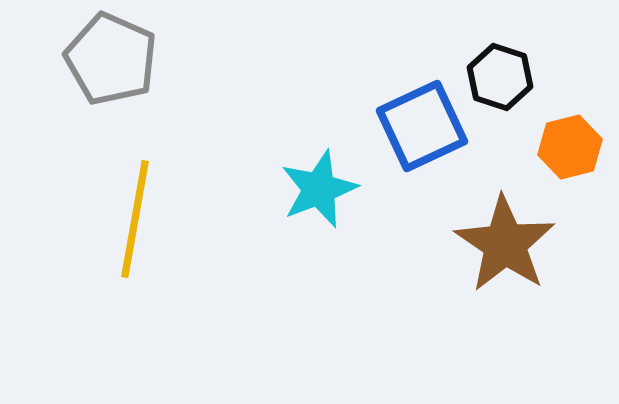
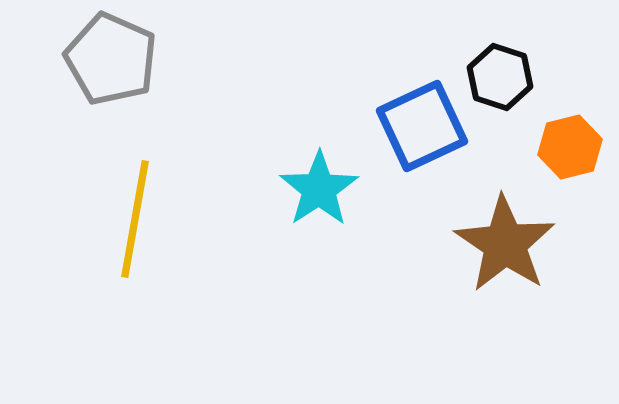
cyan star: rotated 12 degrees counterclockwise
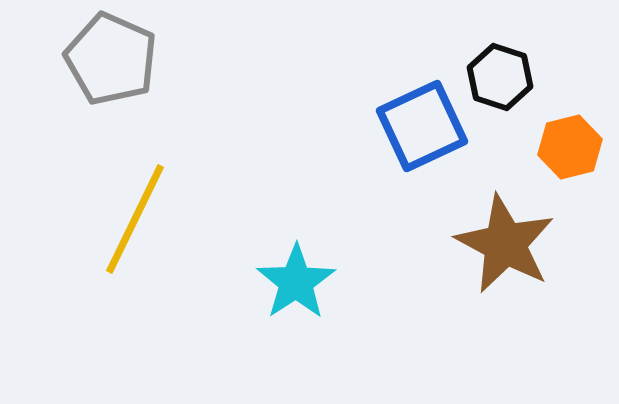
cyan star: moved 23 px left, 93 px down
yellow line: rotated 16 degrees clockwise
brown star: rotated 6 degrees counterclockwise
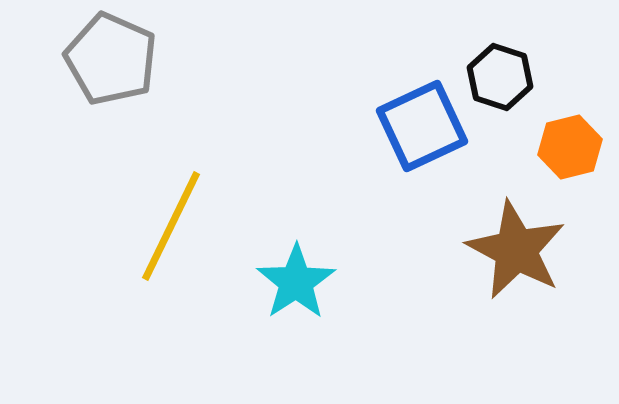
yellow line: moved 36 px right, 7 px down
brown star: moved 11 px right, 6 px down
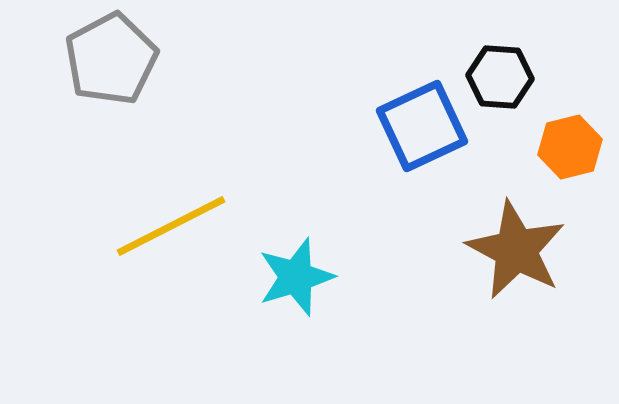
gray pentagon: rotated 20 degrees clockwise
black hexagon: rotated 14 degrees counterclockwise
yellow line: rotated 37 degrees clockwise
cyan star: moved 5 px up; rotated 16 degrees clockwise
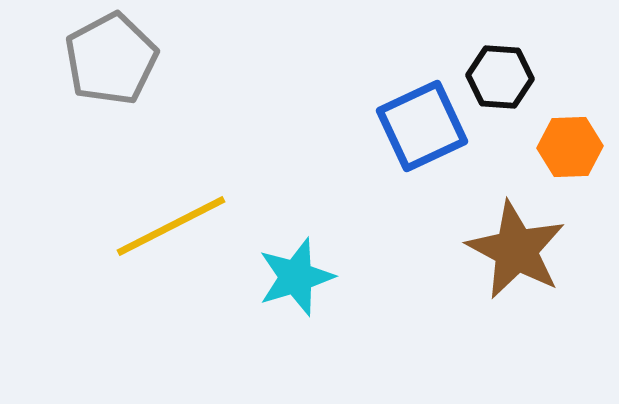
orange hexagon: rotated 12 degrees clockwise
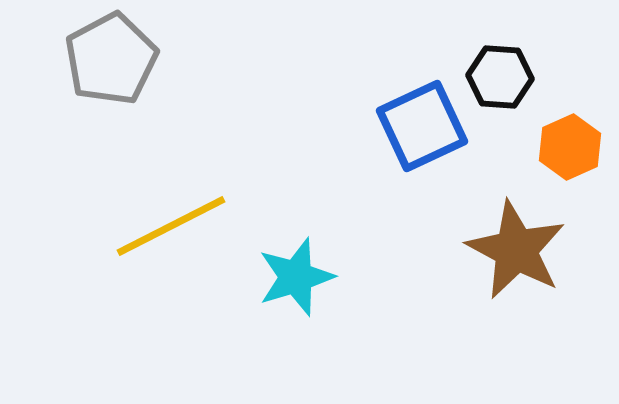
orange hexagon: rotated 22 degrees counterclockwise
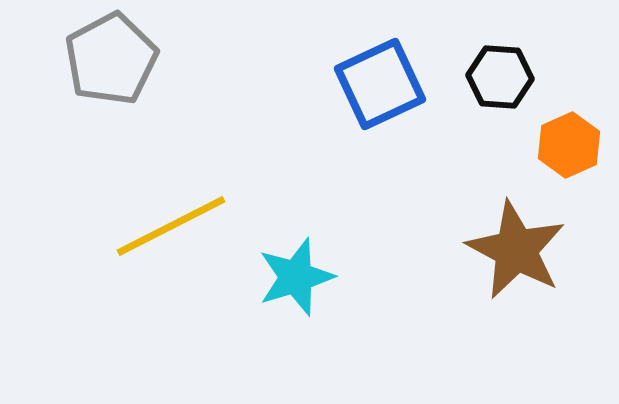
blue square: moved 42 px left, 42 px up
orange hexagon: moved 1 px left, 2 px up
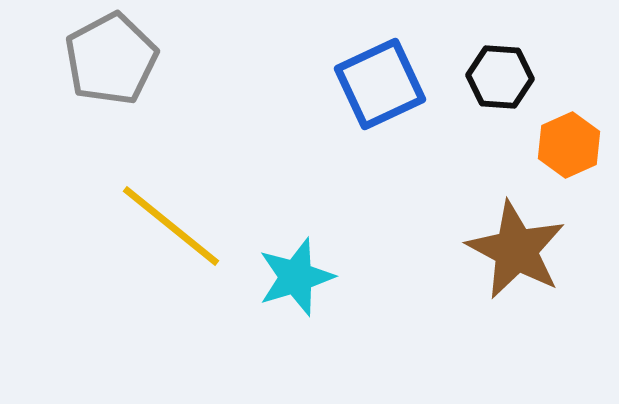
yellow line: rotated 66 degrees clockwise
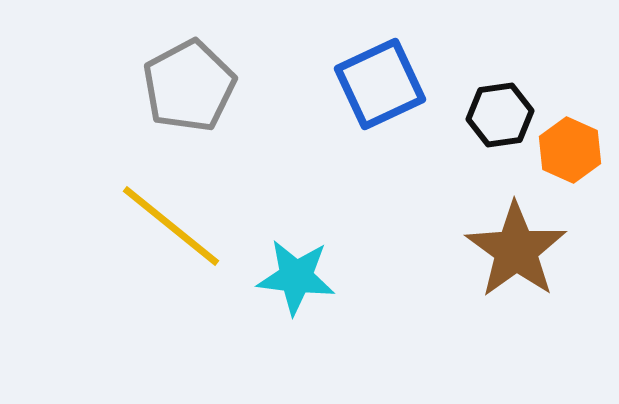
gray pentagon: moved 78 px right, 27 px down
black hexagon: moved 38 px down; rotated 12 degrees counterclockwise
orange hexagon: moved 1 px right, 5 px down; rotated 12 degrees counterclockwise
brown star: rotated 8 degrees clockwise
cyan star: rotated 24 degrees clockwise
